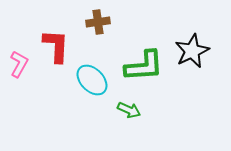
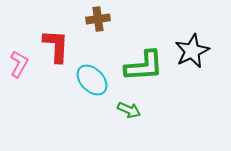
brown cross: moved 3 px up
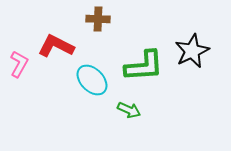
brown cross: rotated 10 degrees clockwise
red L-shape: rotated 66 degrees counterclockwise
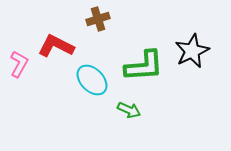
brown cross: rotated 20 degrees counterclockwise
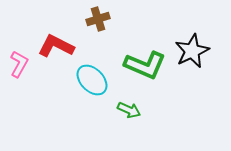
green L-shape: moved 1 px right, 1 px up; rotated 27 degrees clockwise
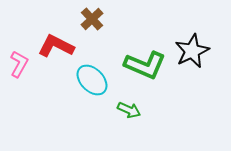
brown cross: moved 6 px left; rotated 25 degrees counterclockwise
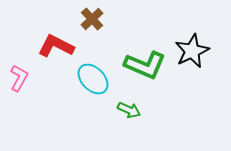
pink L-shape: moved 14 px down
cyan ellipse: moved 1 px right, 1 px up
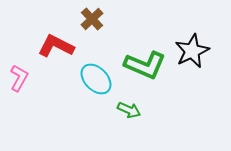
cyan ellipse: moved 3 px right
